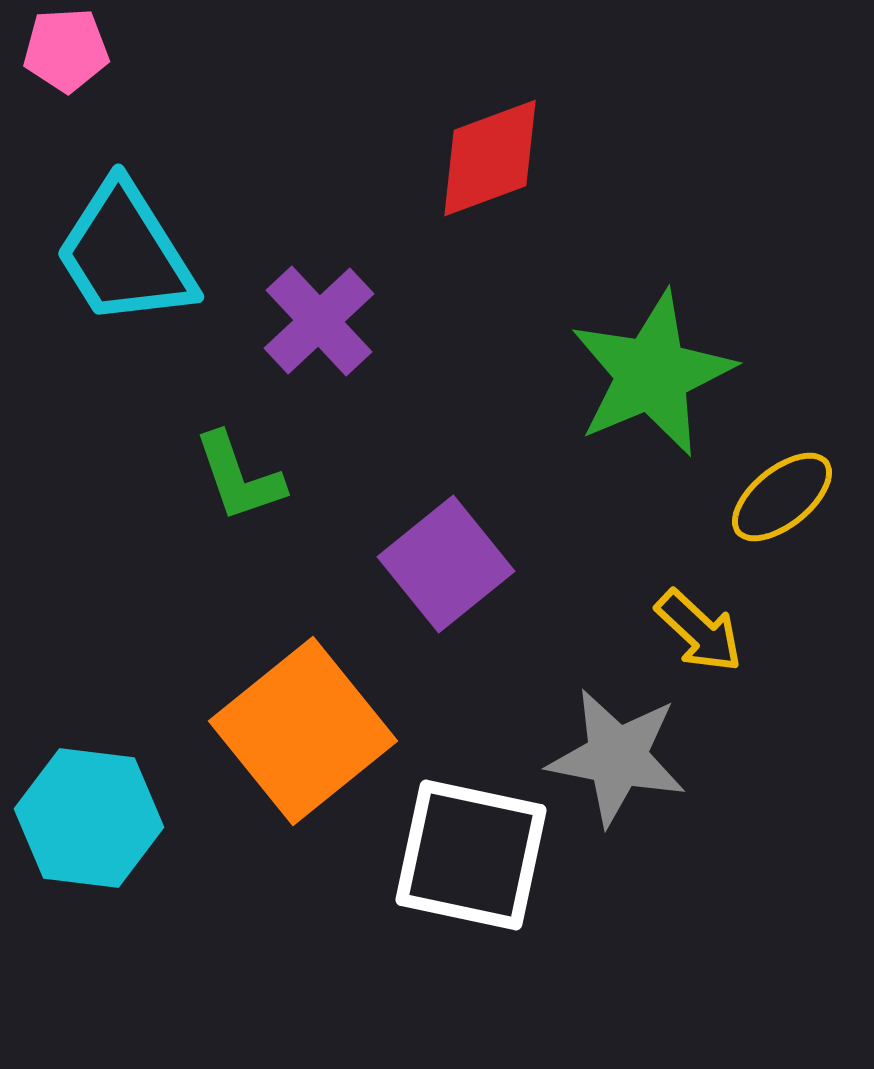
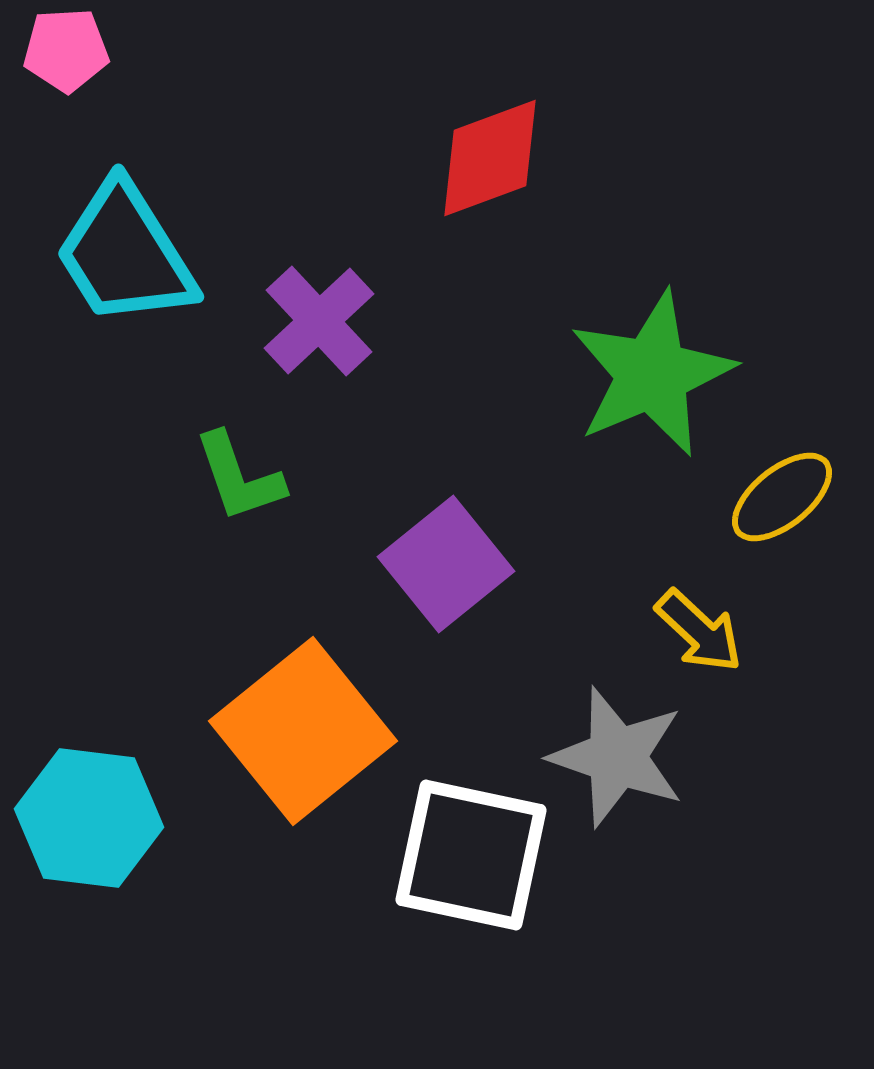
gray star: rotated 8 degrees clockwise
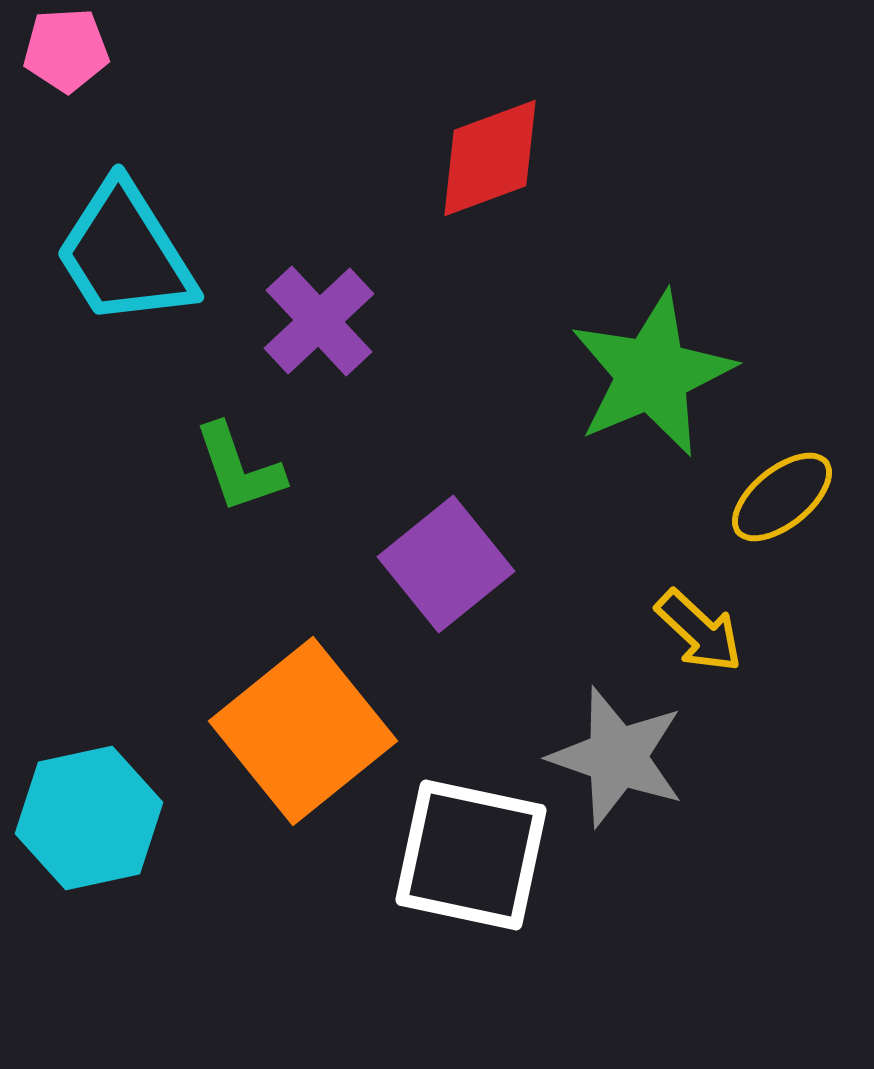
green L-shape: moved 9 px up
cyan hexagon: rotated 19 degrees counterclockwise
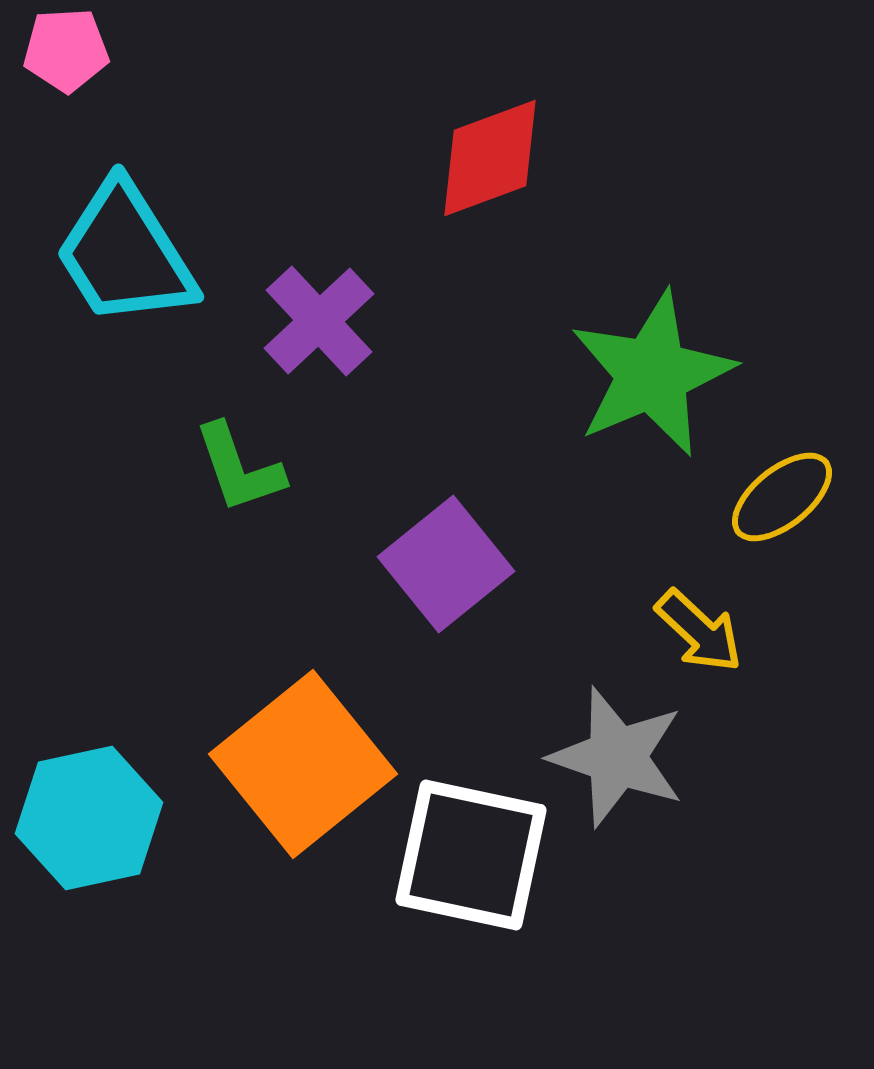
orange square: moved 33 px down
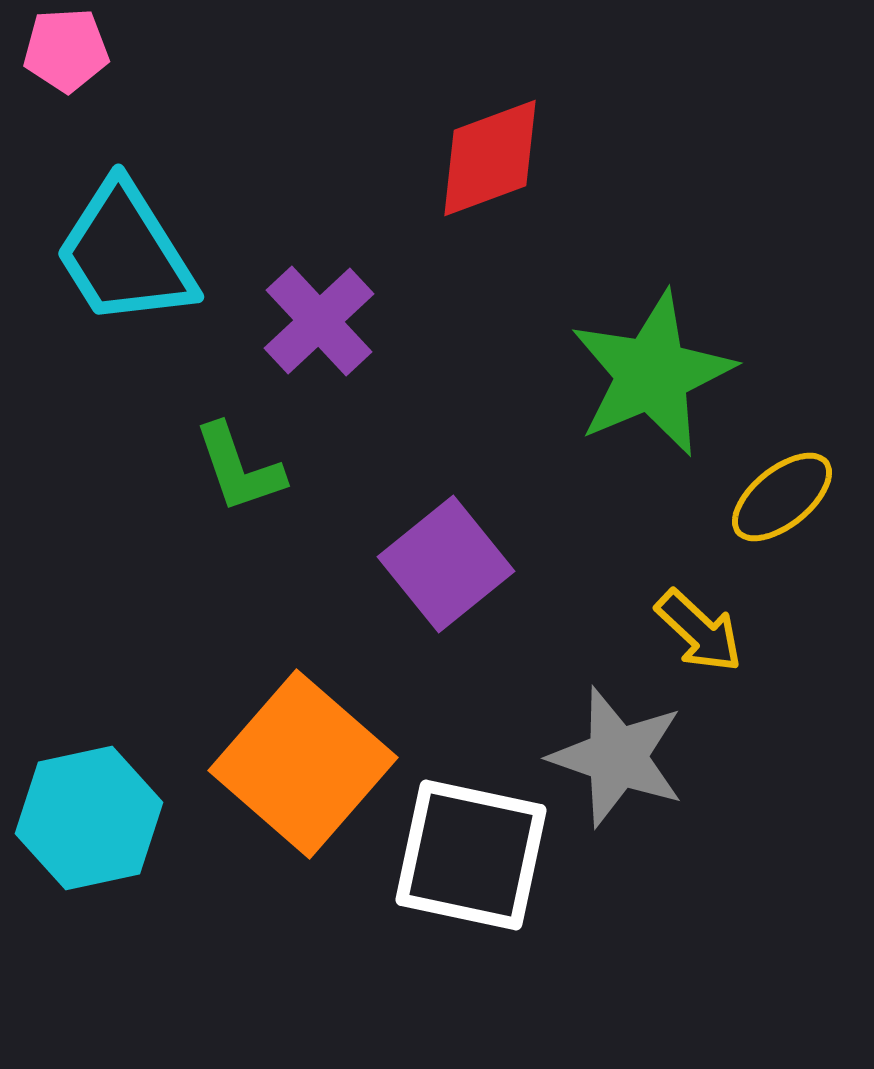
orange square: rotated 10 degrees counterclockwise
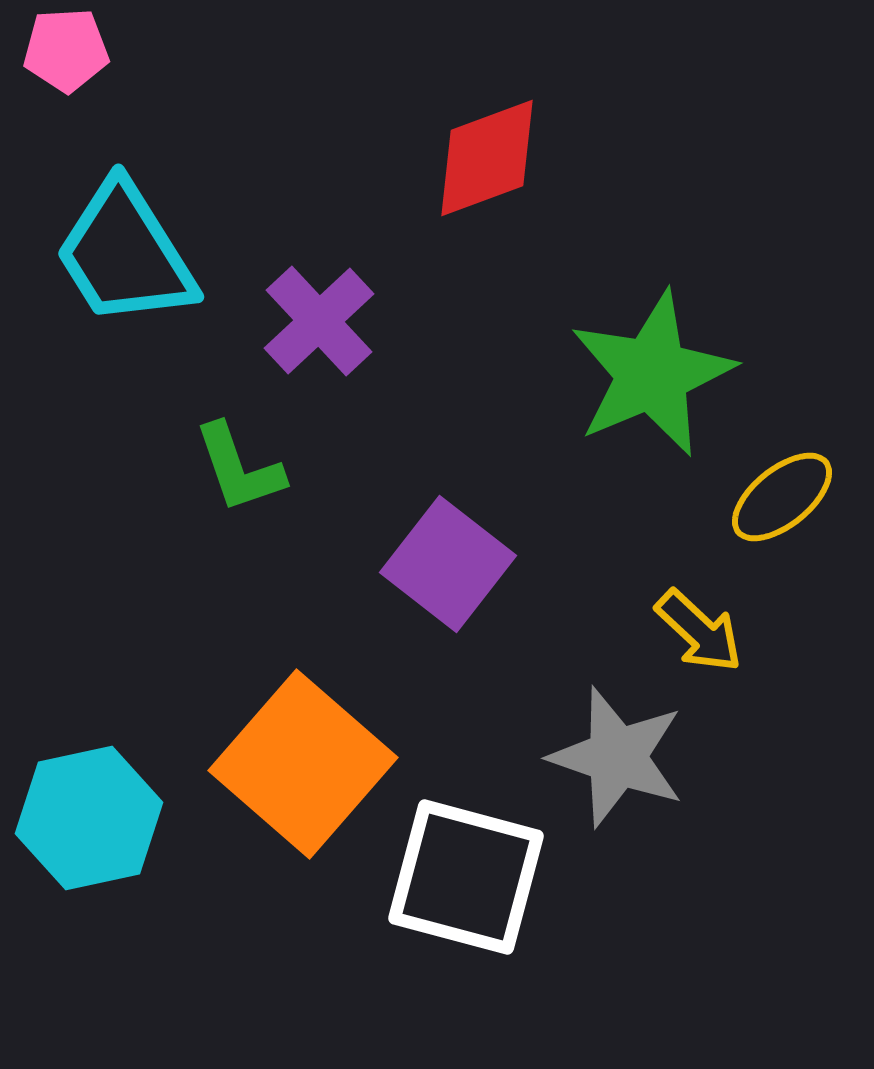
red diamond: moved 3 px left
purple square: moved 2 px right; rotated 13 degrees counterclockwise
white square: moved 5 px left, 22 px down; rotated 3 degrees clockwise
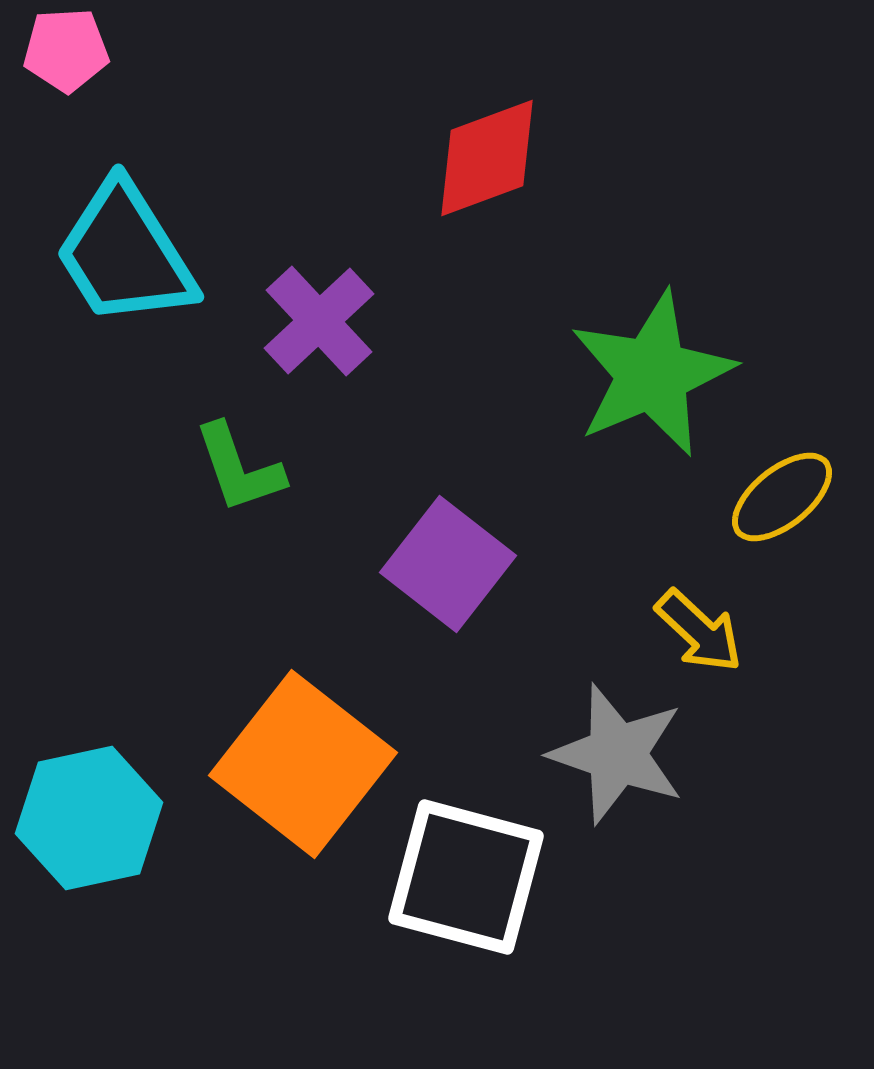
gray star: moved 3 px up
orange square: rotated 3 degrees counterclockwise
